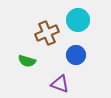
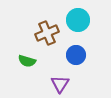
purple triangle: rotated 42 degrees clockwise
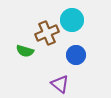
cyan circle: moved 6 px left
green semicircle: moved 2 px left, 10 px up
purple triangle: rotated 24 degrees counterclockwise
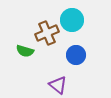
purple triangle: moved 2 px left, 1 px down
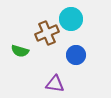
cyan circle: moved 1 px left, 1 px up
green semicircle: moved 5 px left
purple triangle: moved 3 px left, 1 px up; rotated 30 degrees counterclockwise
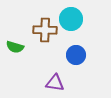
brown cross: moved 2 px left, 3 px up; rotated 25 degrees clockwise
green semicircle: moved 5 px left, 4 px up
purple triangle: moved 1 px up
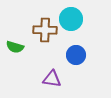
purple triangle: moved 3 px left, 4 px up
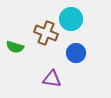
brown cross: moved 1 px right, 3 px down; rotated 20 degrees clockwise
blue circle: moved 2 px up
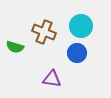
cyan circle: moved 10 px right, 7 px down
brown cross: moved 2 px left, 1 px up
blue circle: moved 1 px right
